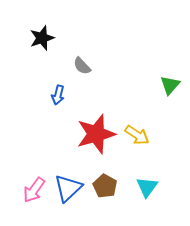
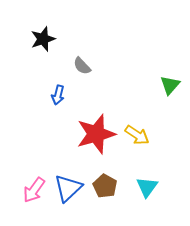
black star: moved 1 px right, 1 px down
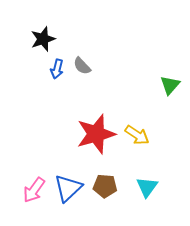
blue arrow: moved 1 px left, 26 px up
brown pentagon: rotated 25 degrees counterclockwise
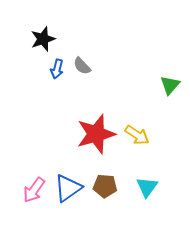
blue triangle: rotated 8 degrees clockwise
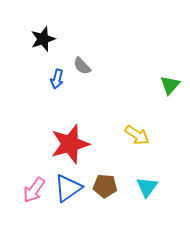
blue arrow: moved 10 px down
red star: moved 26 px left, 10 px down
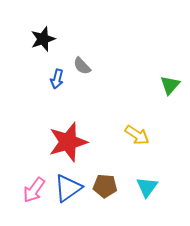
red star: moved 2 px left, 2 px up
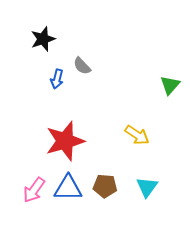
red star: moved 3 px left, 1 px up
blue triangle: rotated 36 degrees clockwise
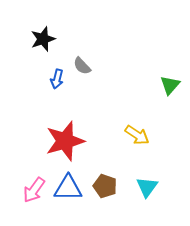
brown pentagon: rotated 15 degrees clockwise
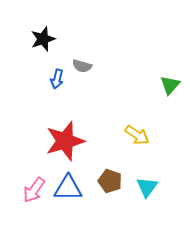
gray semicircle: rotated 30 degrees counterclockwise
brown pentagon: moved 5 px right, 5 px up
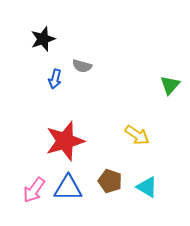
blue arrow: moved 2 px left
cyan triangle: rotated 35 degrees counterclockwise
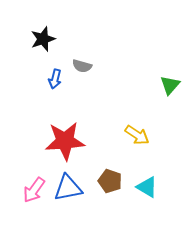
red star: rotated 12 degrees clockwise
blue triangle: rotated 12 degrees counterclockwise
